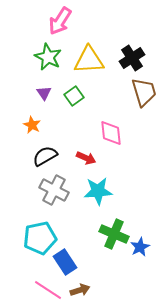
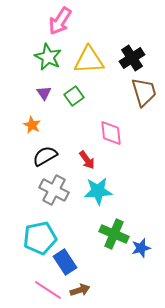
red arrow: moved 1 px right, 2 px down; rotated 30 degrees clockwise
blue star: moved 1 px right, 1 px down; rotated 12 degrees clockwise
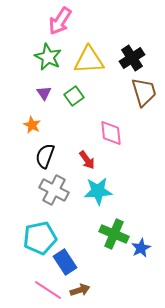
black semicircle: rotated 40 degrees counterclockwise
blue star: rotated 12 degrees counterclockwise
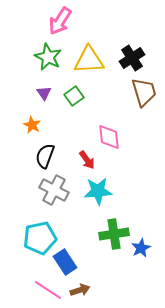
pink diamond: moved 2 px left, 4 px down
green cross: rotated 32 degrees counterclockwise
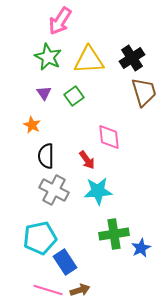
black semicircle: moved 1 px right; rotated 20 degrees counterclockwise
pink line: rotated 16 degrees counterclockwise
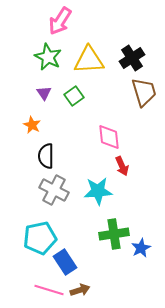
red arrow: moved 35 px right, 6 px down; rotated 12 degrees clockwise
pink line: moved 1 px right
